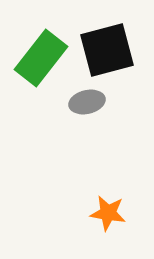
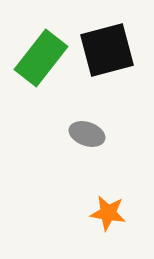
gray ellipse: moved 32 px down; rotated 32 degrees clockwise
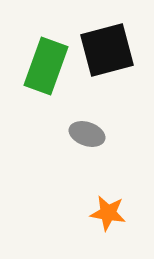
green rectangle: moved 5 px right, 8 px down; rotated 18 degrees counterclockwise
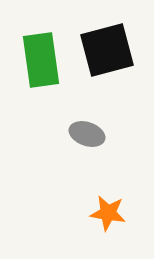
green rectangle: moved 5 px left, 6 px up; rotated 28 degrees counterclockwise
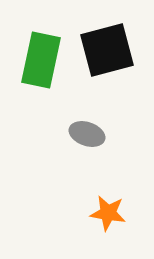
green rectangle: rotated 20 degrees clockwise
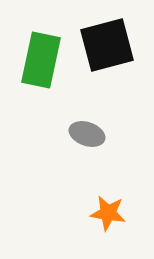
black square: moved 5 px up
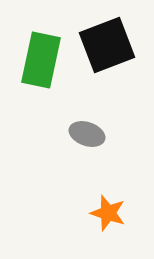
black square: rotated 6 degrees counterclockwise
orange star: rotated 9 degrees clockwise
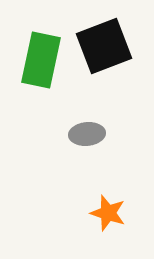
black square: moved 3 px left, 1 px down
gray ellipse: rotated 24 degrees counterclockwise
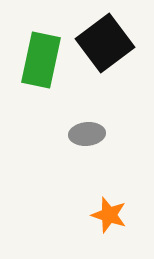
black square: moved 1 px right, 3 px up; rotated 16 degrees counterclockwise
orange star: moved 1 px right, 2 px down
